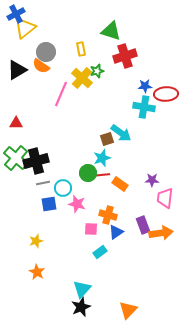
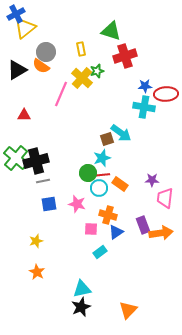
red triangle: moved 8 px right, 8 px up
gray line: moved 2 px up
cyan circle: moved 36 px right
cyan triangle: rotated 36 degrees clockwise
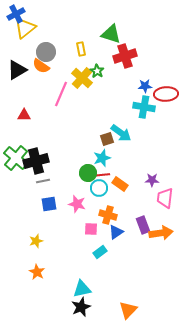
green triangle: moved 3 px down
green star: rotated 24 degrees counterclockwise
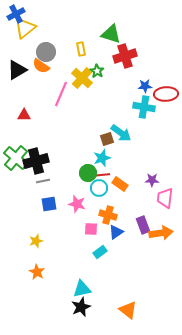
orange triangle: rotated 36 degrees counterclockwise
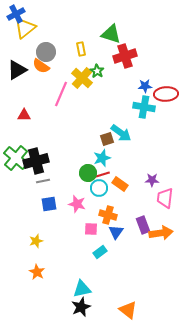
red line: rotated 12 degrees counterclockwise
blue triangle: rotated 21 degrees counterclockwise
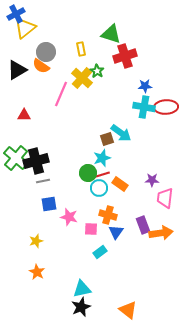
red ellipse: moved 13 px down
pink star: moved 8 px left, 13 px down
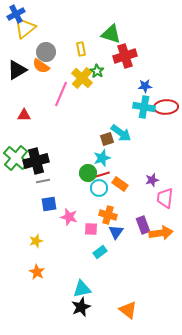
purple star: rotated 16 degrees counterclockwise
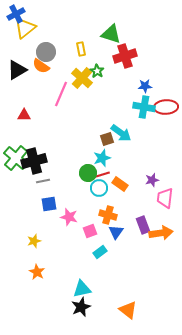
black cross: moved 2 px left
pink square: moved 1 px left, 2 px down; rotated 24 degrees counterclockwise
yellow star: moved 2 px left
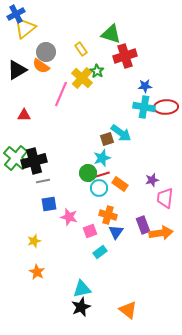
yellow rectangle: rotated 24 degrees counterclockwise
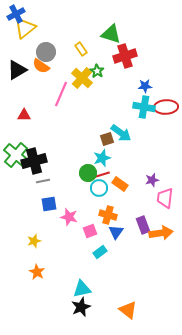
green cross: moved 3 px up
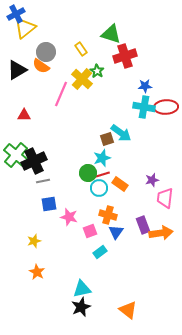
yellow cross: moved 1 px down
black cross: rotated 10 degrees counterclockwise
